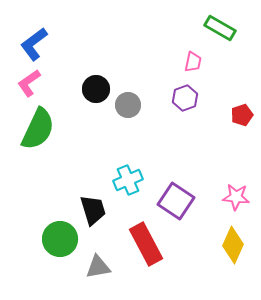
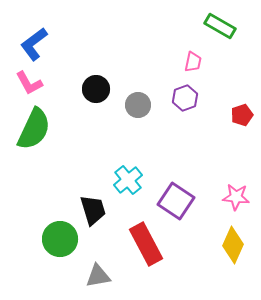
green rectangle: moved 2 px up
pink L-shape: rotated 84 degrees counterclockwise
gray circle: moved 10 px right
green semicircle: moved 4 px left
cyan cross: rotated 16 degrees counterclockwise
gray triangle: moved 9 px down
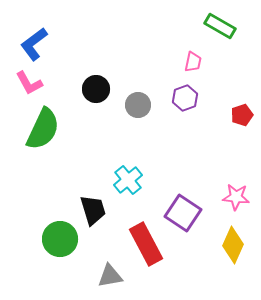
green semicircle: moved 9 px right
purple square: moved 7 px right, 12 px down
gray triangle: moved 12 px right
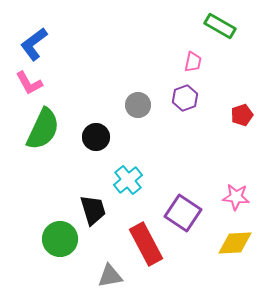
black circle: moved 48 px down
yellow diamond: moved 2 px right, 2 px up; rotated 63 degrees clockwise
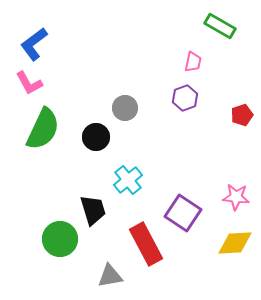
gray circle: moved 13 px left, 3 px down
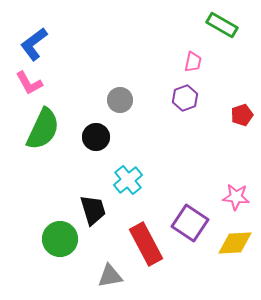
green rectangle: moved 2 px right, 1 px up
gray circle: moved 5 px left, 8 px up
purple square: moved 7 px right, 10 px down
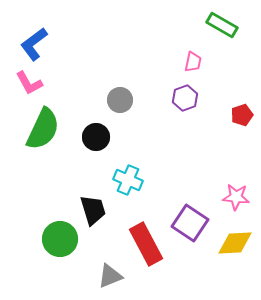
cyan cross: rotated 28 degrees counterclockwise
gray triangle: rotated 12 degrees counterclockwise
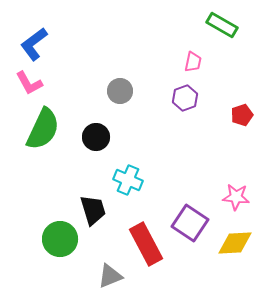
gray circle: moved 9 px up
